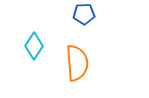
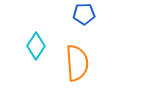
cyan diamond: moved 2 px right
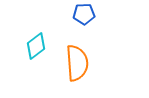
cyan diamond: rotated 20 degrees clockwise
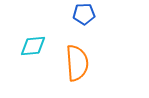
cyan diamond: moved 3 px left; rotated 32 degrees clockwise
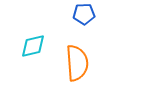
cyan diamond: rotated 8 degrees counterclockwise
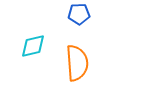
blue pentagon: moved 5 px left
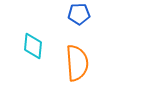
cyan diamond: rotated 72 degrees counterclockwise
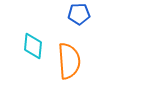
orange semicircle: moved 8 px left, 2 px up
